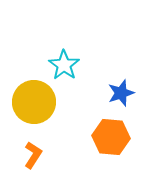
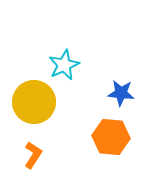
cyan star: rotated 12 degrees clockwise
blue star: rotated 24 degrees clockwise
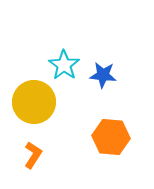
cyan star: rotated 12 degrees counterclockwise
blue star: moved 18 px left, 18 px up
